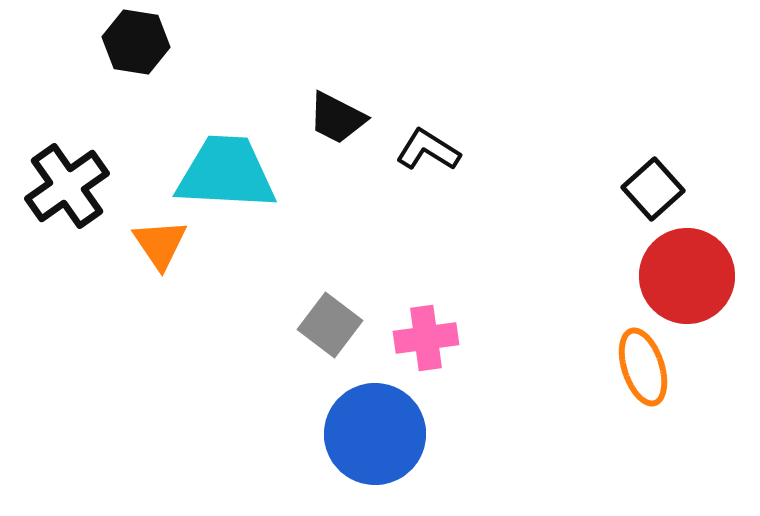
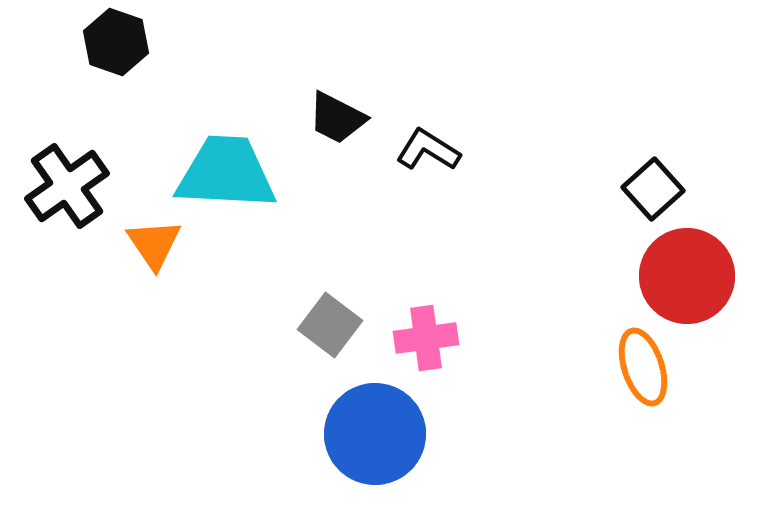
black hexagon: moved 20 px left; rotated 10 degrees clockwise
orange triangle: moved 6 px left
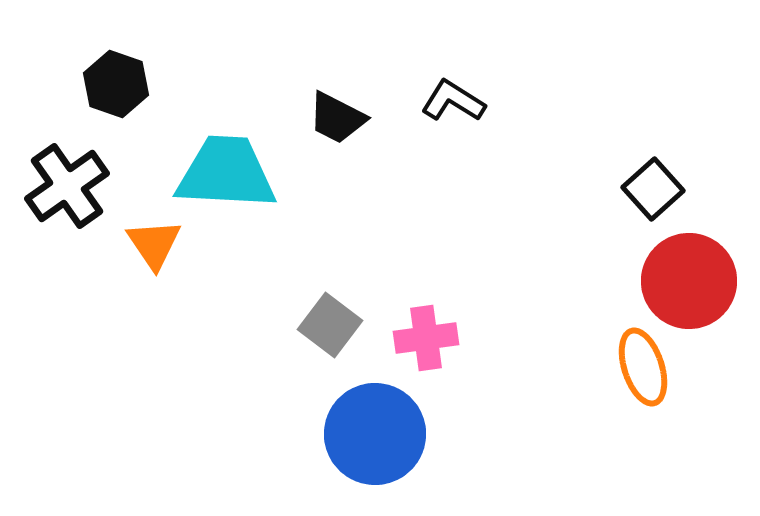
black hexagon: moved 42 px down
black L-shape: moved 25 px right, 49 px up
red circle: moved 2 px right, 5 px down
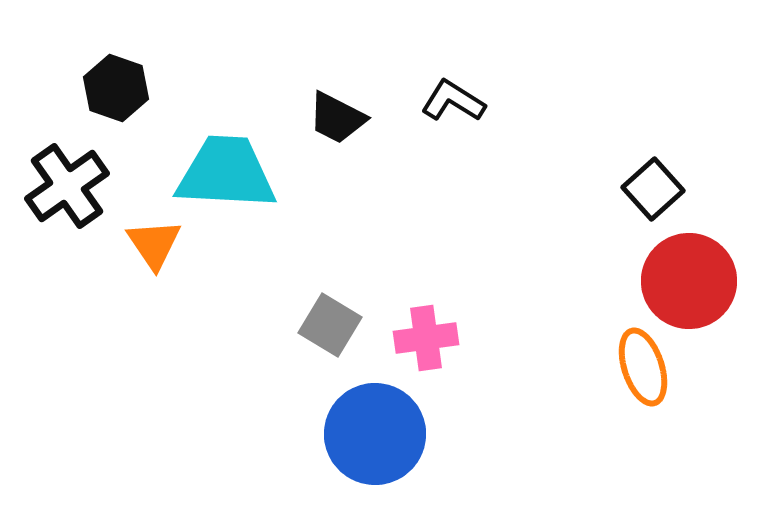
black hexagon: moved 4 px down
gray square: rotated 6 degrees counterclockwise
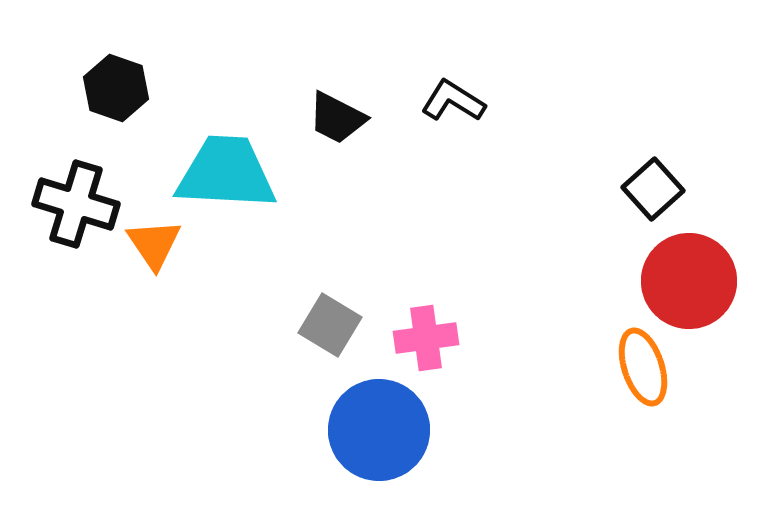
black cross: moved 9 px right, 18 px down; rotated 38 degrees counterclockwise
blue circle: moved 4 px right, 4 px up
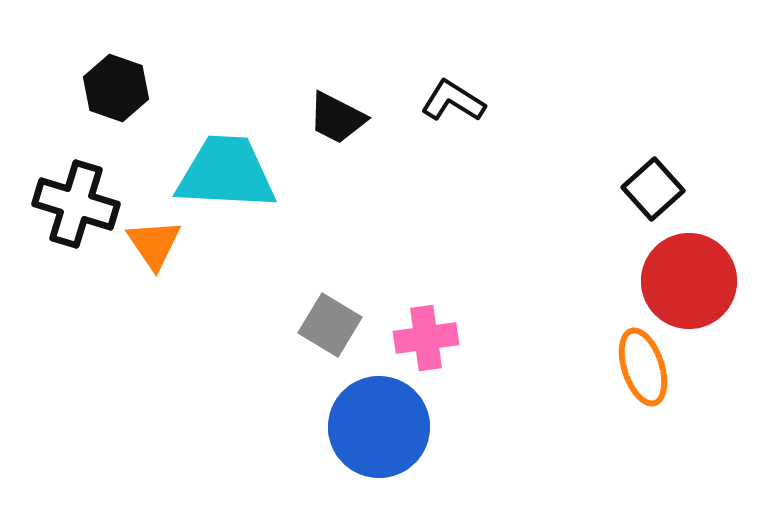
blue circle: moved 3 px up
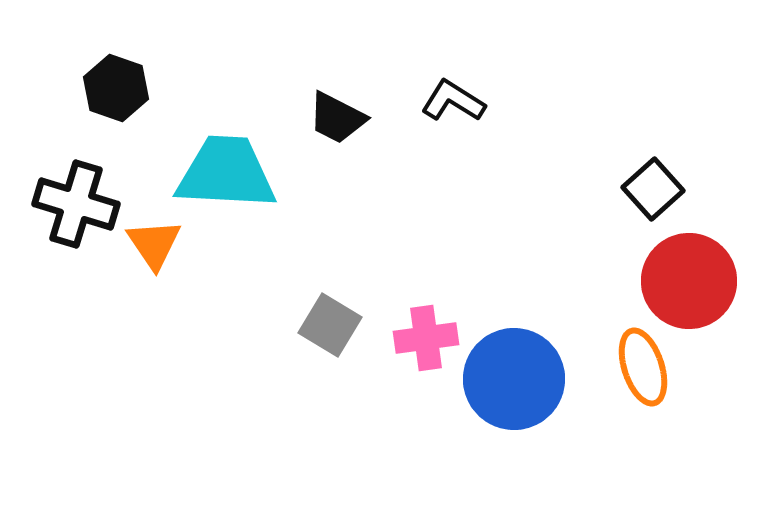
blue circle: moved 135 px right, 48 px up
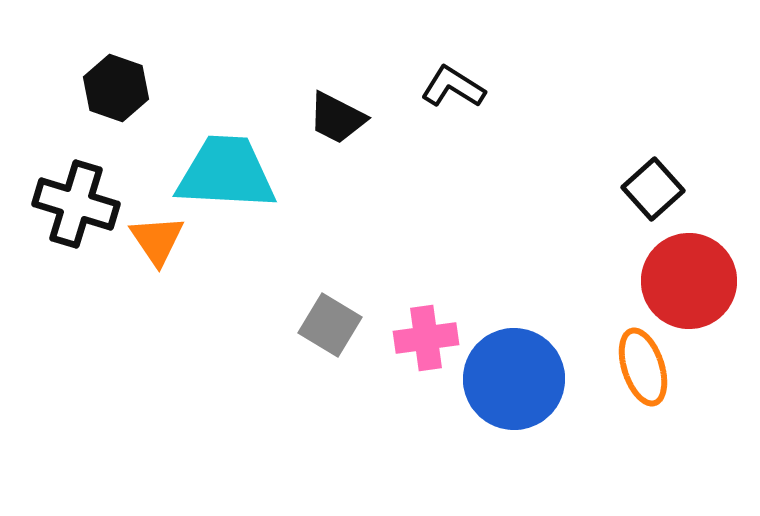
black L-shape: moved 14 px up
orange triangle: moved 3 px right, 4 px up
